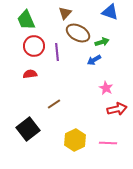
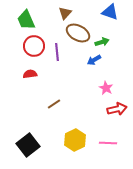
black square: moved 16 px down
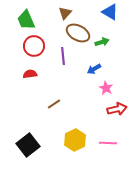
blue triangle: rotated 12 degrees clockwise
purple line: moved 6 px right, 4 px down
blue arrow: moved 9 px down
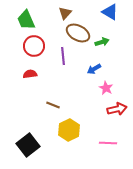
brown line: moved 1 px left, 1 px down; rotated 56 degrees clockwise
yellow hexagon: moved 6 px left, 10 px up
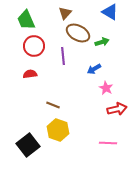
yellow hexagon: moved 11 px left; rotated 15 degrees counterclockwise
